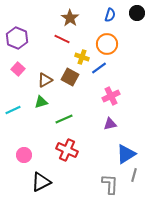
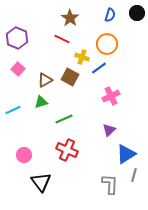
purple triangle: moved 1 px left, 6 px down; rotated 32 degrees counterclockwise
black triangle: rotated 40 degrees counterclockwise
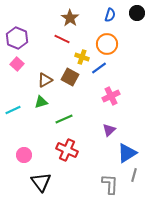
pink square: moved 1 px left, 5 px up
blue triangle: moved 1 px right, 1 px up
